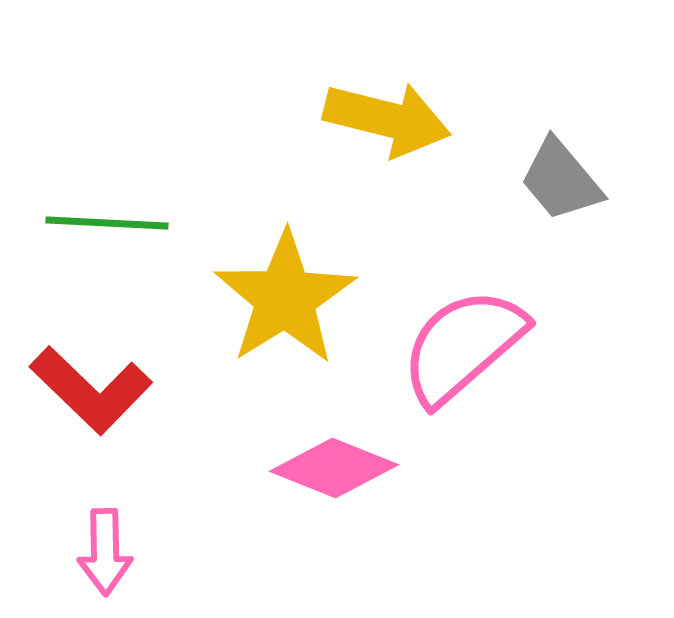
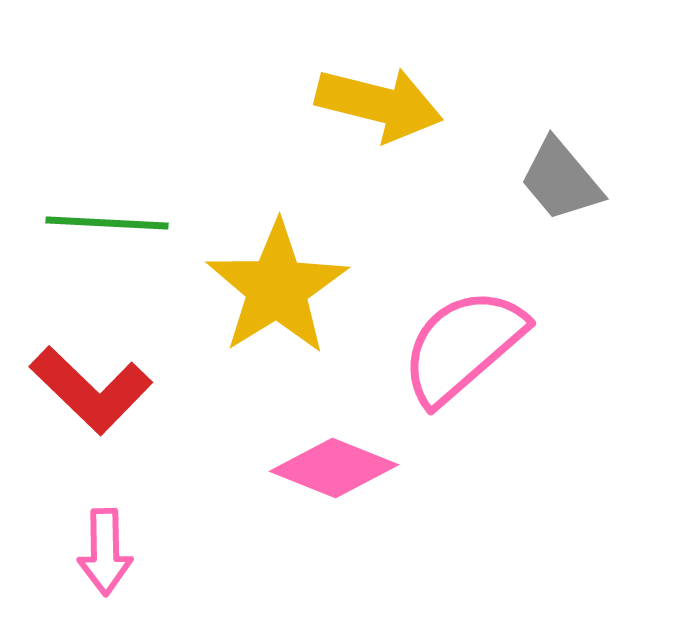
yellow arrow: moved 8 px left, 15 px up
yellow star: moved 8 px left, 10 px up
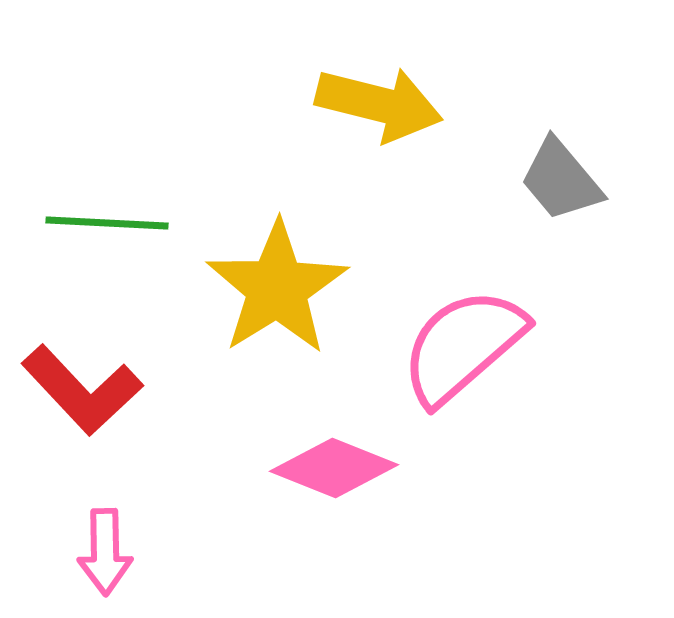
red L-shape: moved 9 px left; rotated 3 degrees clockwise
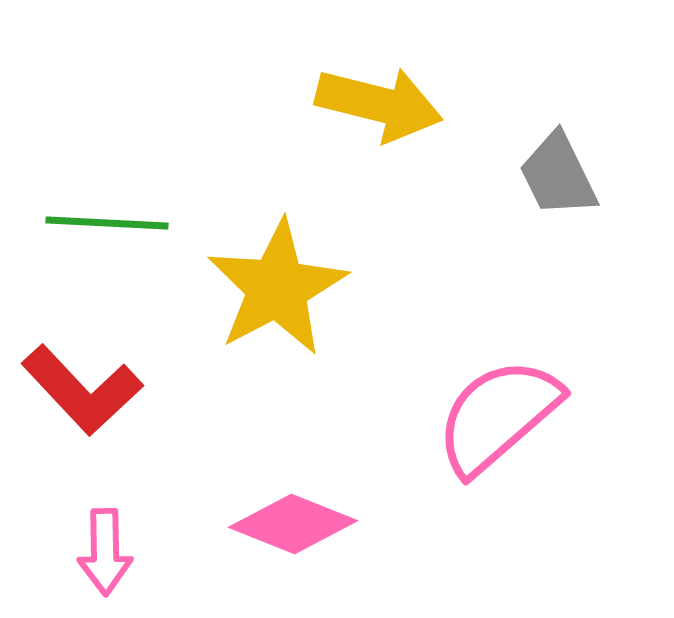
gray trapezoid: moved 3 px left, 5 px up; rotated 14 degrees clockwise
yellow star: rotated 4 degrees clockwise
pink semicircle: moved 35 px right, 70 px down
pink diamond: moved 41 px left, 56 px down
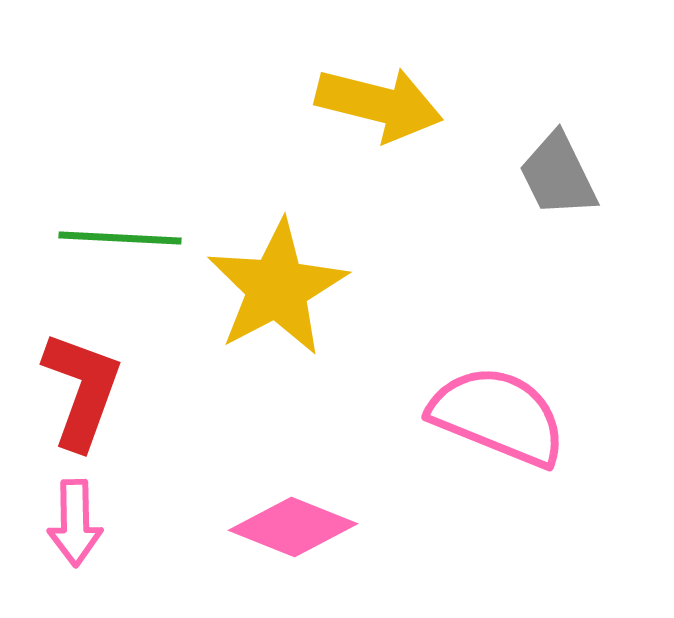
green line: moved 13 px right, 15 px down
red L-shape: rotated 117 degrees counterclockwise
pink semicircle: rotated 63 degrees clockwise
pink diamond: moved 3 px down
pink arrow: moved 30 px left, 29 px up
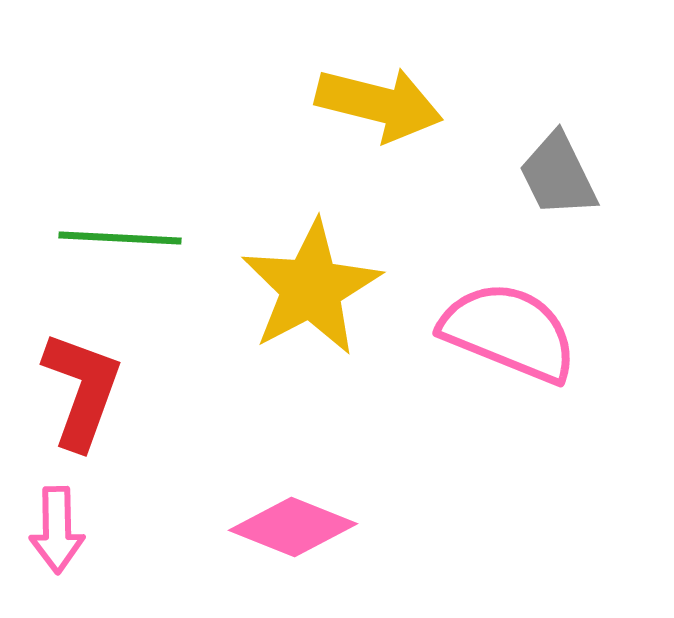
yellow star: moved 34 px right
pink semicircle: moved 11 px right, 84 px up
pink arrow: moved 18 px left, 7 px down
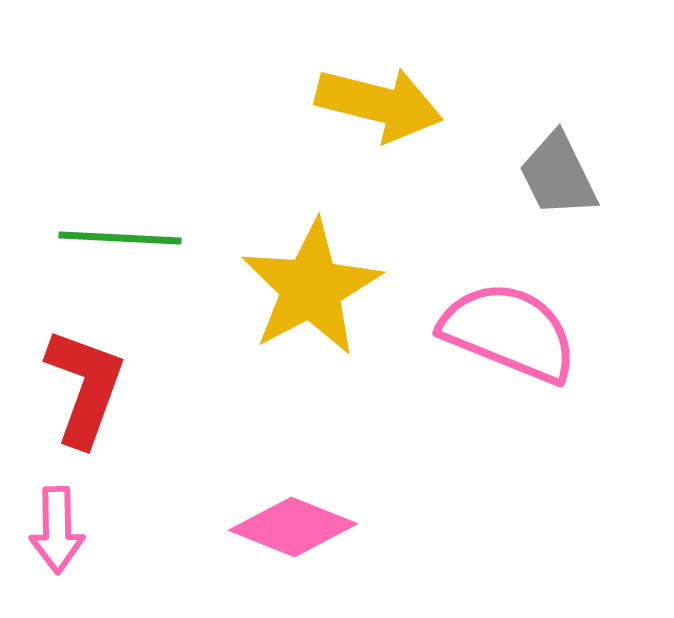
red L-shape: moved 3 px right, 3 px up
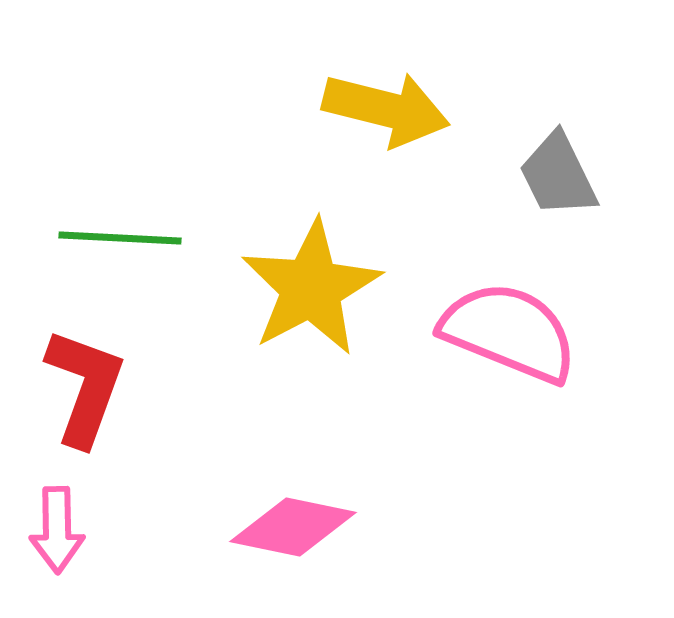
yellow arrow: moved 7 px right, 5 px down
pink diamond: rotated 10 degrees counterclockwise
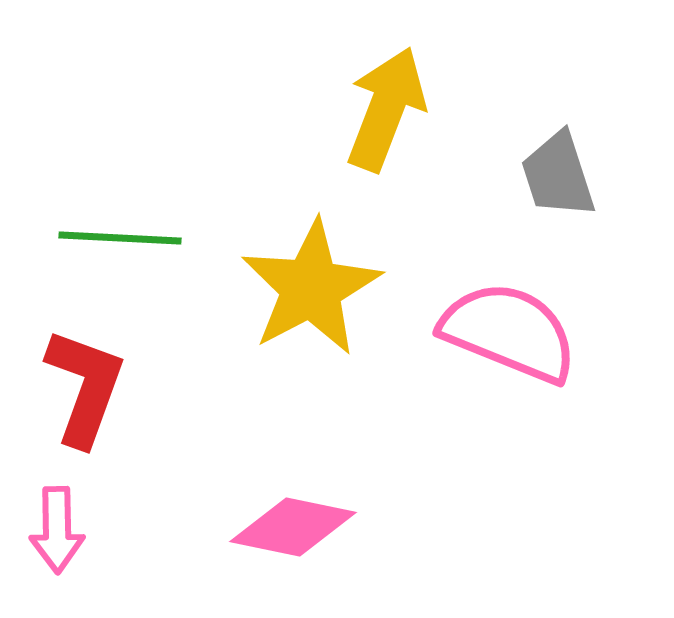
yellow arrow: rotated 83 degrees counterclockwise
gray trapezoid: rotated 8 degrees clockwise
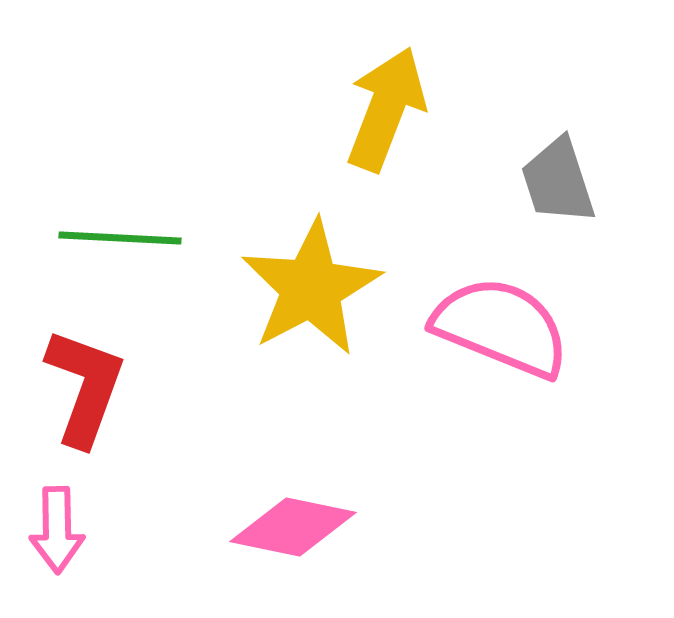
gray trapezoid: moved 6 px down
pink semicircle: moved 8 px left, 5 px up
